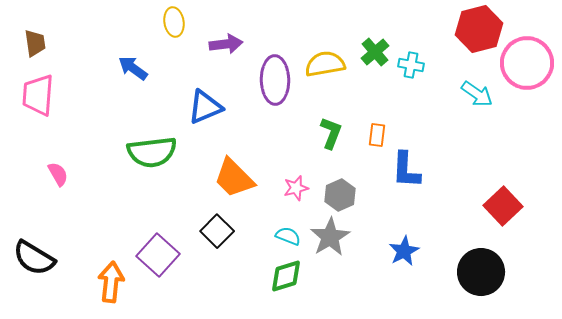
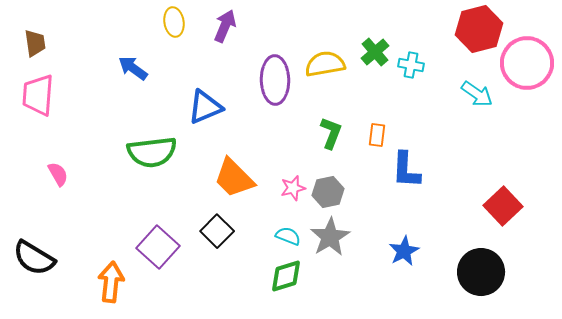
purple arrow: moved 1 px left, 18 px up; rotated 60 degrees counterclockwise
pink star: moved 3 px left
gray hexagon: moved 12 px left, 3 px up; rotated 12 degrees clockwise
purple square: moved 8 px up
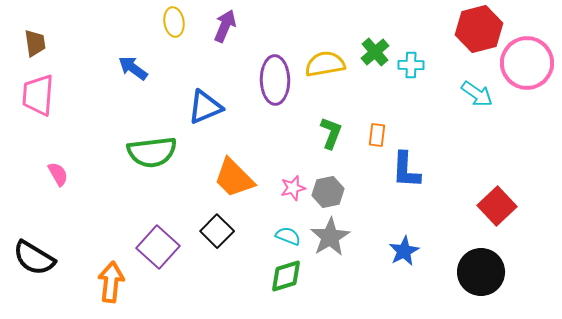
cyan cross: rotated 10 degrees counterclockwise
red square: moved 6 px left
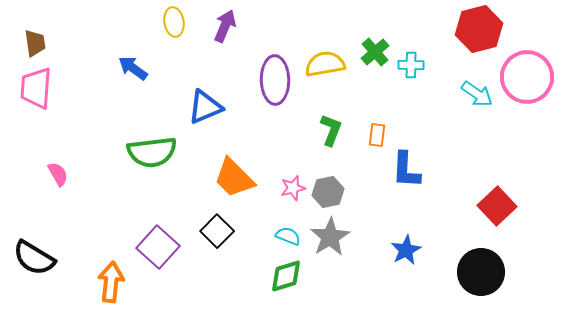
pink circle: moved 14 px down
pink trapezoid: moved 2 px left, 7 px up
green L-shape: moved 3 px up
blue star: moved 2 px right, 1 px up
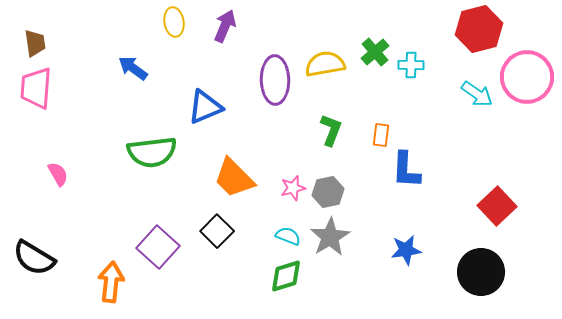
orange rectangle: moved 4 px right
blue star: rotated 20 degrees clockwise
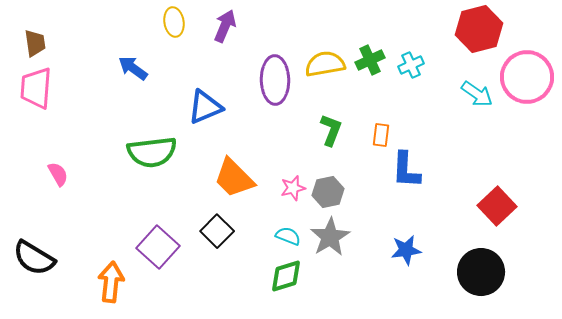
green cross: moved 5 px left, 8 px down; rotated 16 degrees clockwise
cyan cross: rotated 25 degrees counterclockwise
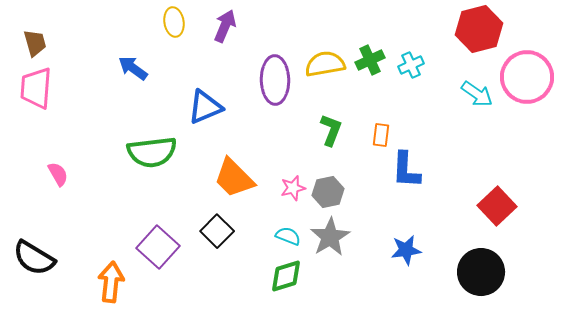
brown trapezoid: rotated 8 degrees counterclockwise
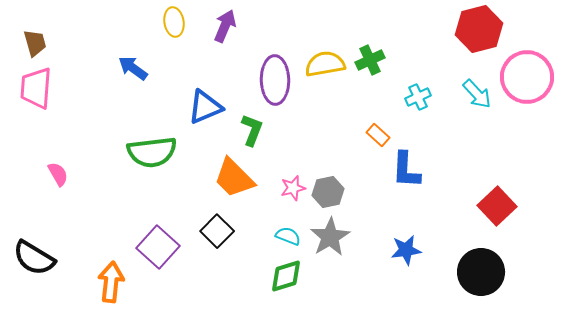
cyan cross: moved 7 px right, 32 px down
cyan arrow: rotated 12 degrees clockwise
green L-shape: moved 79 px left
orange rectangle: moved 3 px left; rotated 55 degrees counterclockwise
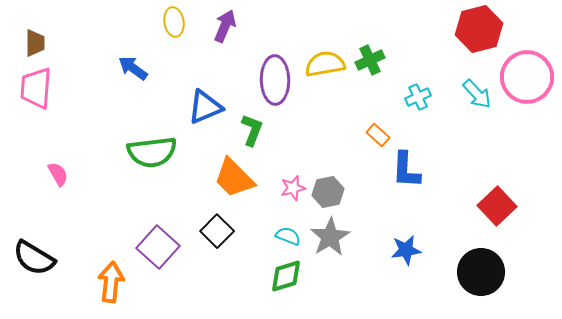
brown trapezoid: rotated 16 degrees clockwise
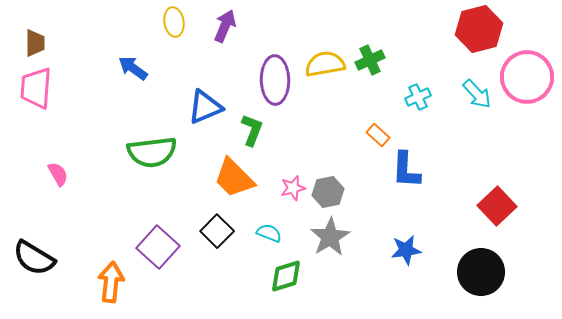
cyan semicircle: moved 19 px left, 3 px up
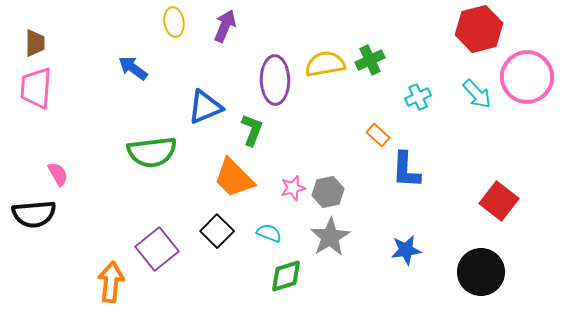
red square: moved 2 px right, 5 px up; rotated 9 degrees counterclockwise
purple square: moved 1 px left, 2 px down; rotated 9 degrees clockwise
black semicircle: moved 44 px up; rotated 36 degrees counterclockwise
